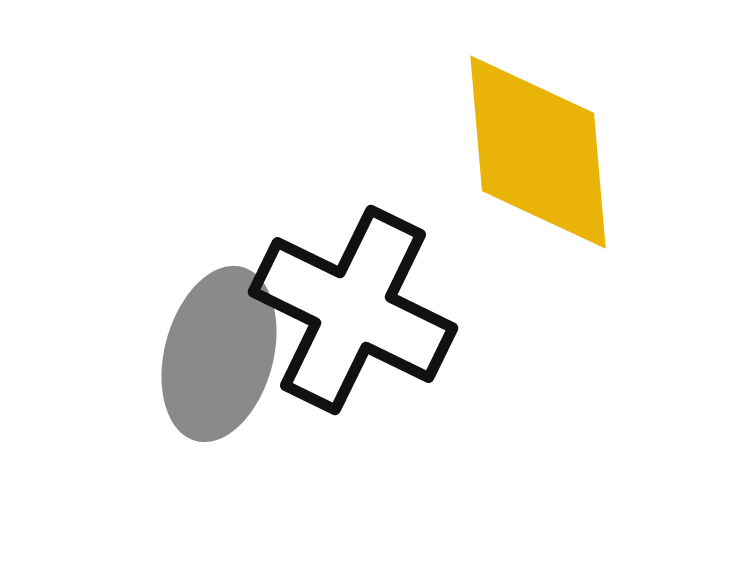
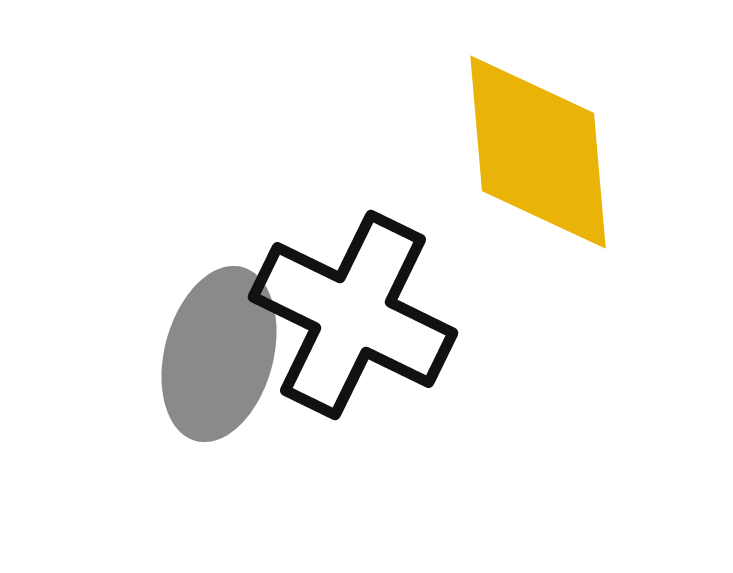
black cross: moved 5 px down
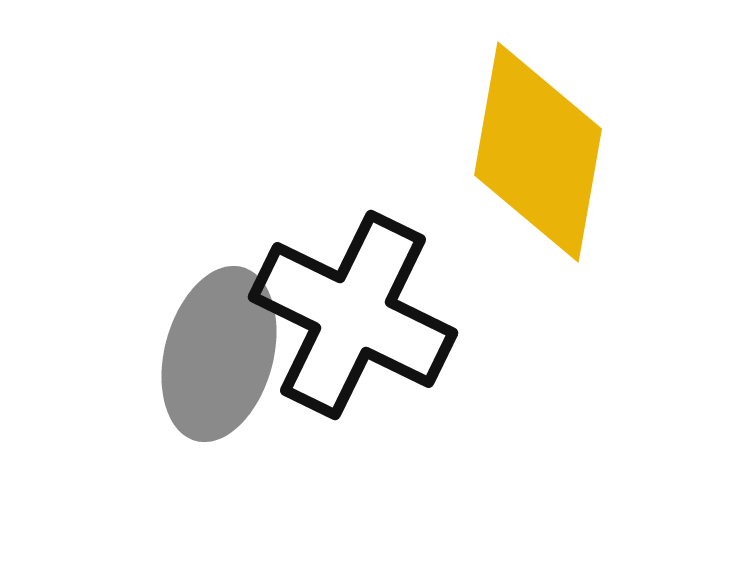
yellow diamond: rotated 15 degrees clockwise
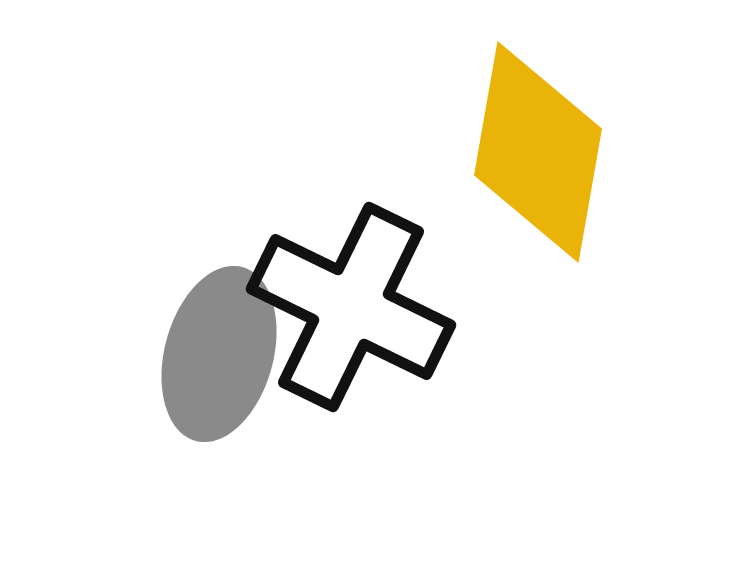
black cross: moved 2 px left, 8 px up
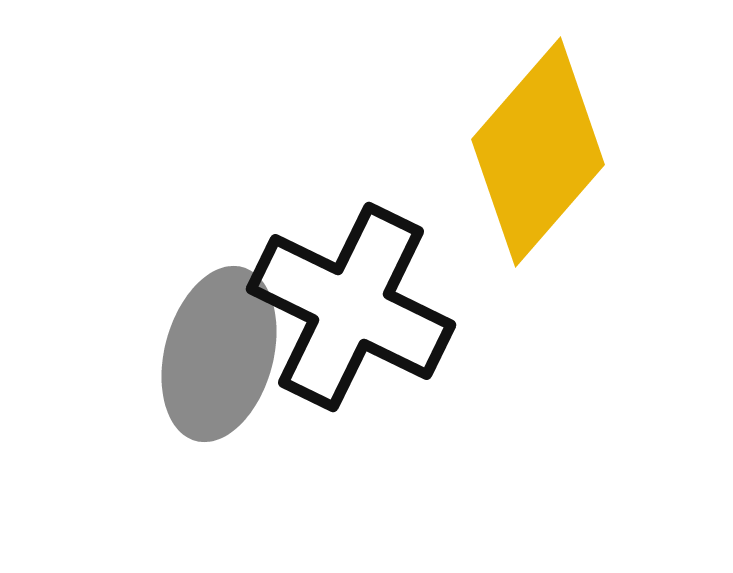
yellow diamond: rotated 31 degrees clockwise
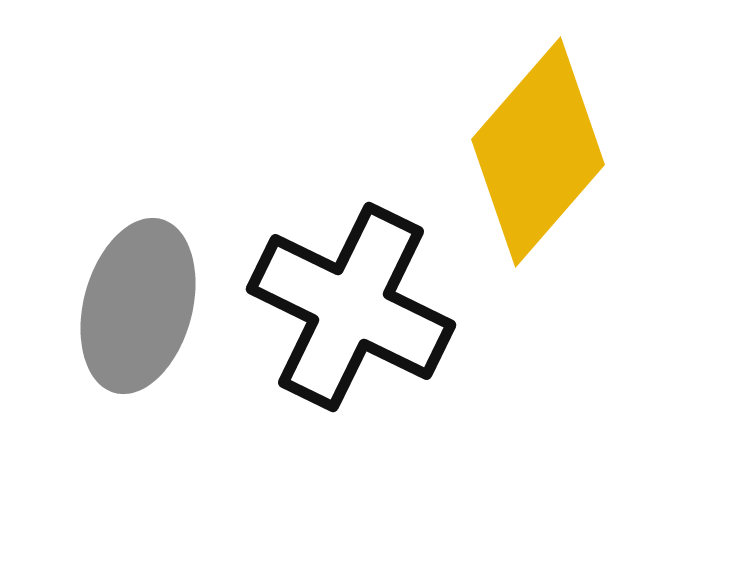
gray ellipse: moved 81 px left, 48 px up
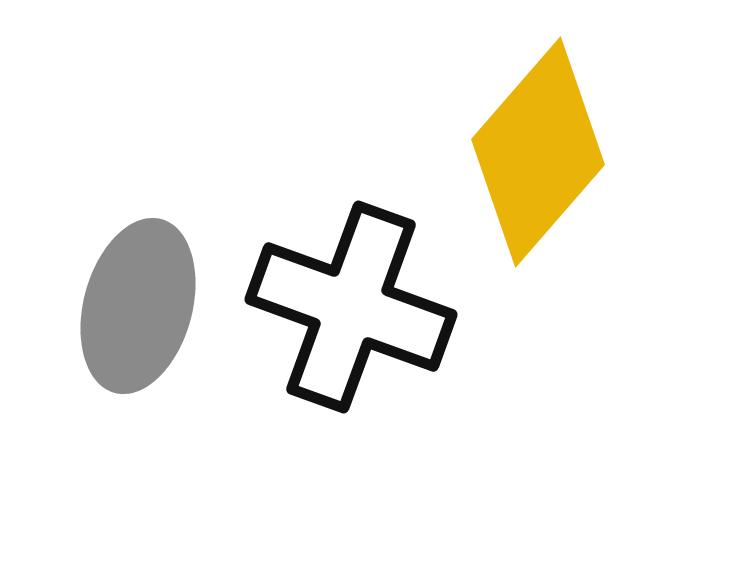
black cross: rotated 6 degrees counterclockwise
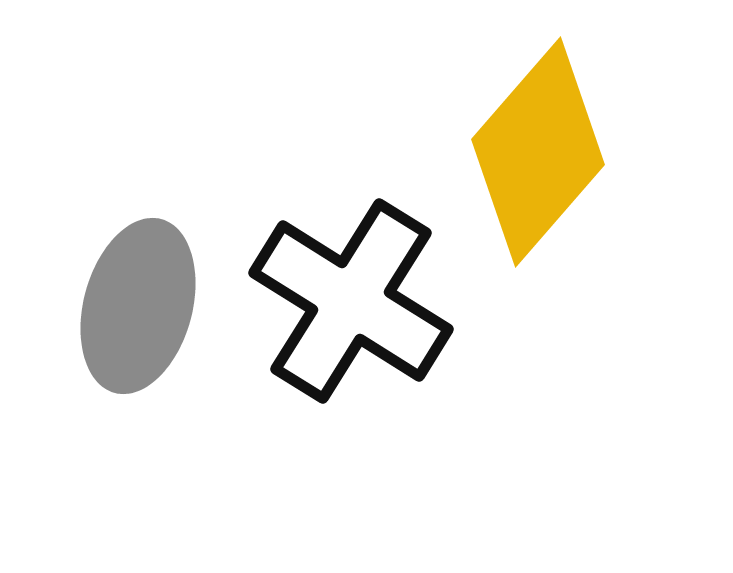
black cross: moved 6 px up; rotated 12 degrees clockwise
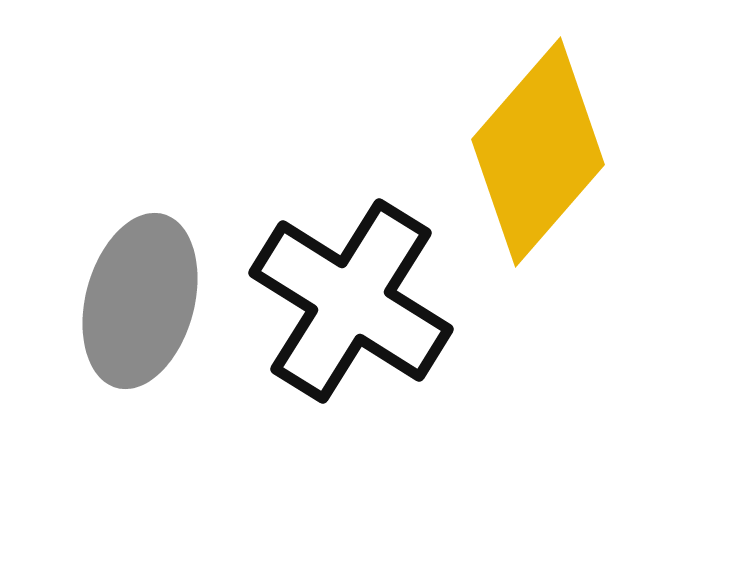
gray ellipse: moved 2 px right, 5 px up
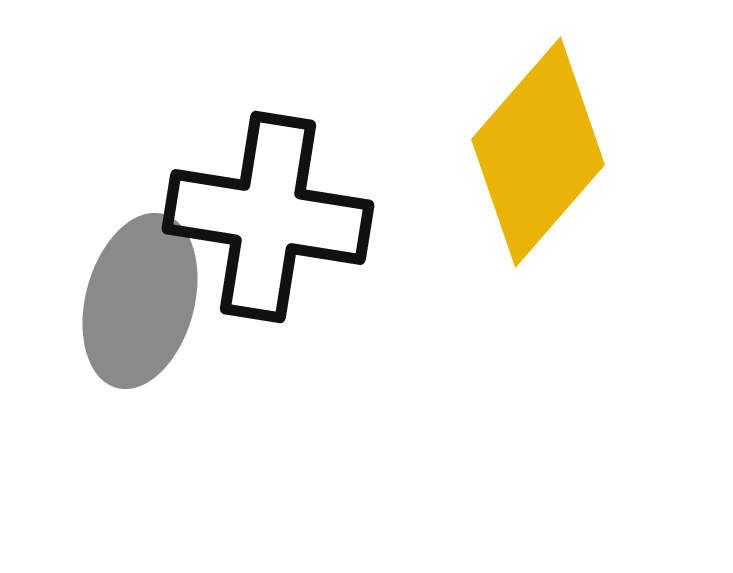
black cross: moved 83 px left, 84 px up; rotated 23 degrees counterclockwise
